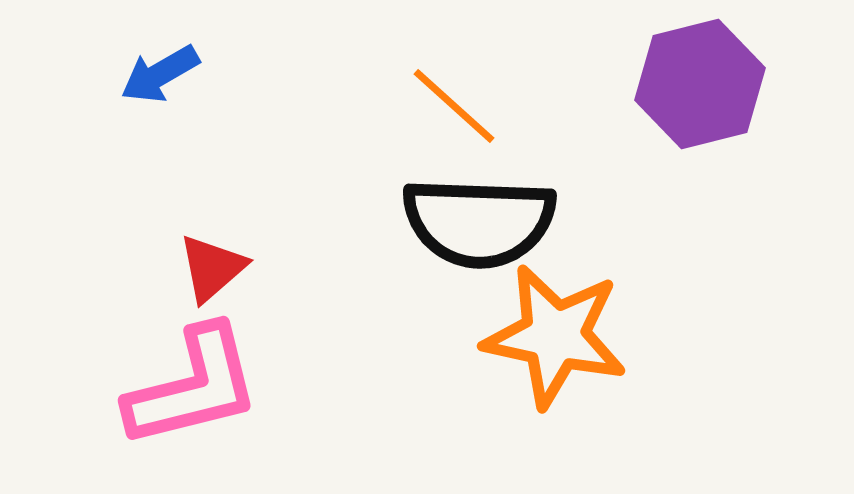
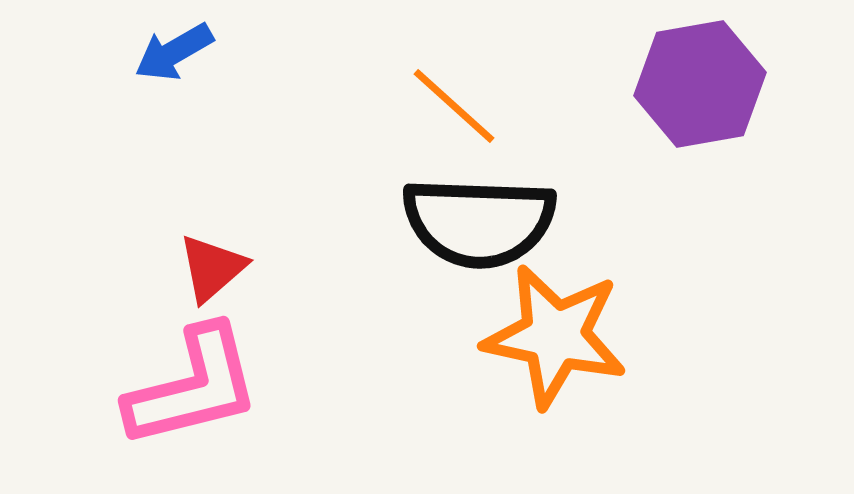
blue arrow: moved 14 px right, 22 px up
purple hexagon: rotated 4 degrees clockwise
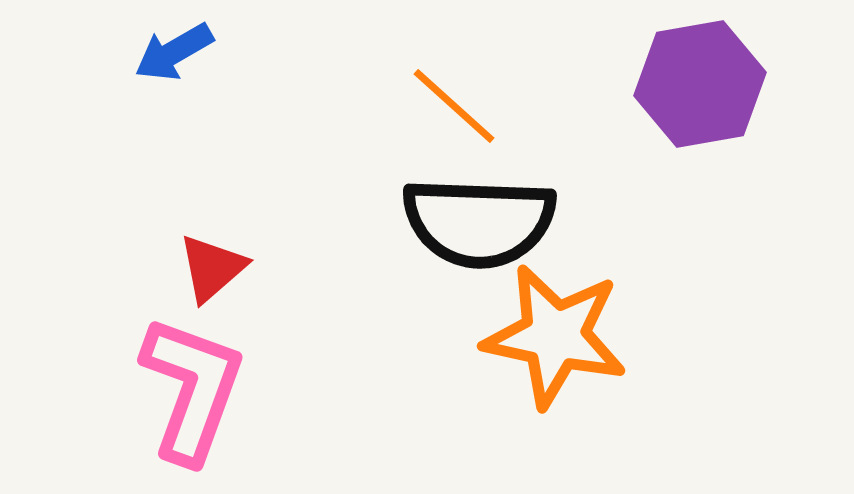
pink L-shape: moved 1 px left, 2 px down; rotated 56 degrees counterclockwise
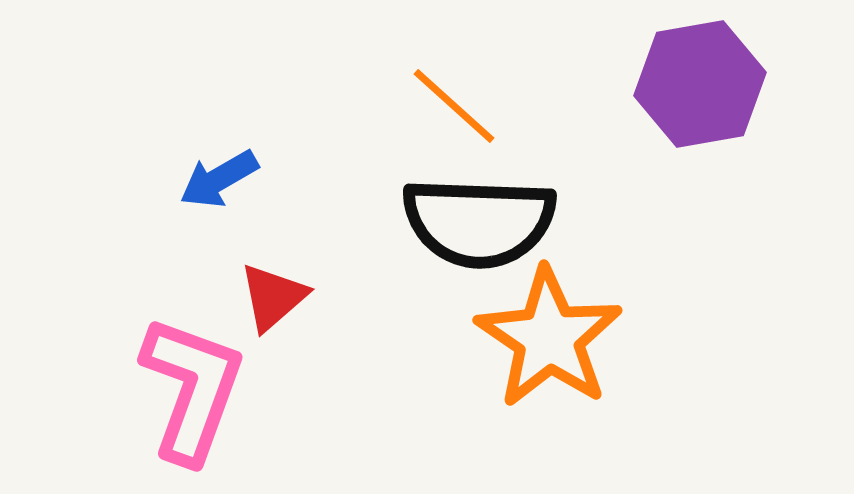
blue arrow: moved 45 px right, 127 px down
red triangle: moved 61 px right, 29 px down
orange star: moved 6 px left, 2 px down; rotated 22 degrees clockwise
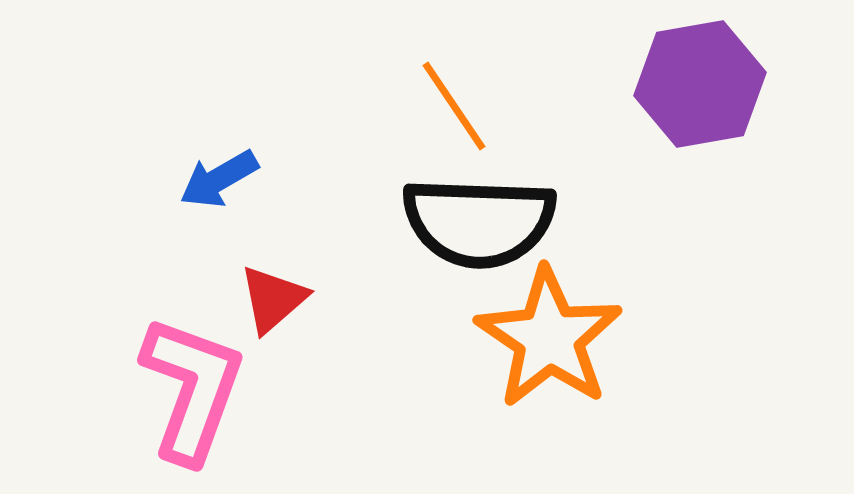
orange line: rotated 14 degrees clockwise
red triangle: moved 2 px down
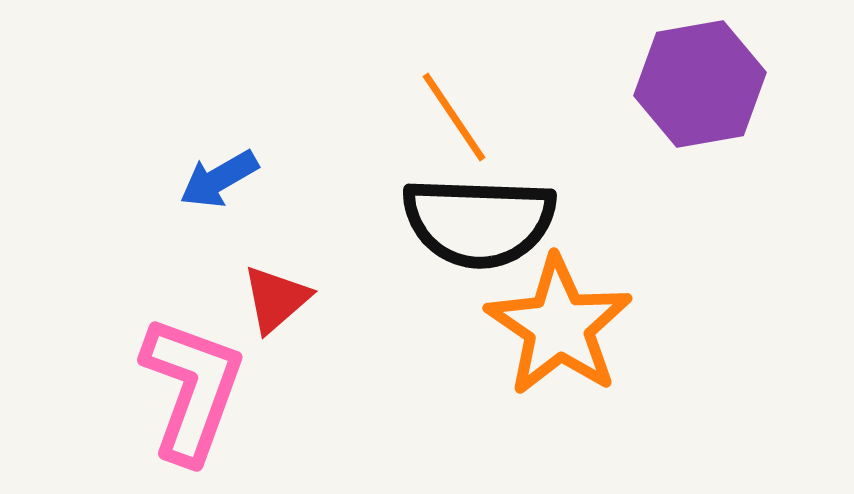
orange line: moved 11 px down
red triangle: moved 3 px right
orange star: moved 10 px right, 12 px up
